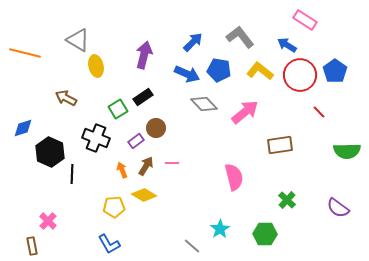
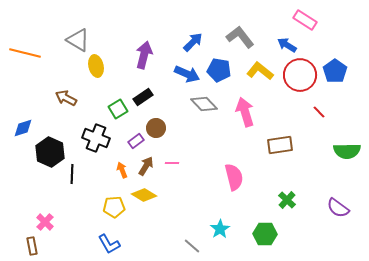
pink arrow at (245, 112): rotated 68 degrees counterclockwise
pink cross at (48, 221): moved 3 px left, 1 px down
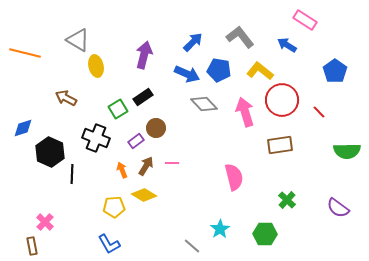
red circle at (300, 75): moved 18 px left, 25 px down
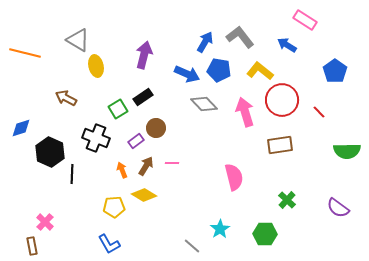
blue arrow at (193, 42): moved 12 px right; rotated 15 degrees counterclockwise
blue diamond at (23, 128): moved 2 px left
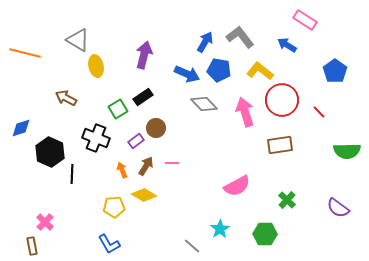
pink semicircle at (234, 177): moved 3 px right, 9 px down; rotated 76 degrees clockwise
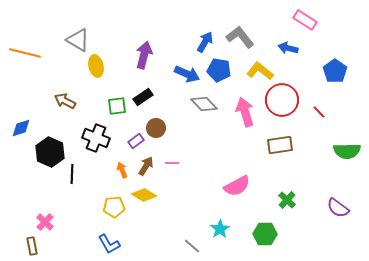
blue arrow at (287, 45): moved 1 px right, 3 px down; rotated 18 degrees counterclockwise
brown arrow at (66, 98): moved 1 px left, 3 px down
green square at (118, 109): moved 1 px left, 3 px up; rotated 24 degrees clockwise
